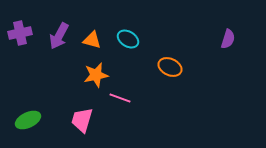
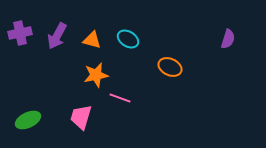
purple arrow: moved 2 px left
pink trapezoid: moved 1 px left, 3 px up
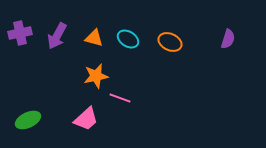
orange triangle: moved 2 px right, 2 px up
orange ellipse: moved 25 px up
orange star: moved 1 px down
pink trapezoid: moved 5 px right, 2 px down; rotated 148 degrees counterclockwise
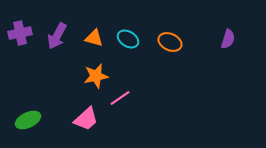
pink line: rotated 55 degrees counterclockwise
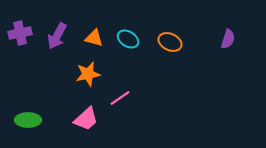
orange star: moved 8 px left, 2 px up
green ellipse: rotated 25 degrees clockwise
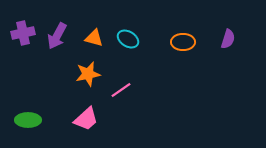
purple cross: moved 3 px right
orange ellipse: moved 13 px right; rotated 25 degrees counterclockwise
pink line: moved 1 px right, 8 px up
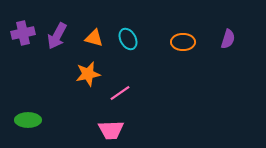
cyan ellipse: rotated 30 degrees clockwise
pink line: moved 1 px left, 3 px down
pink trapezoid: moved 25 px right, 11 px down; rotated 40 degrees clockwise
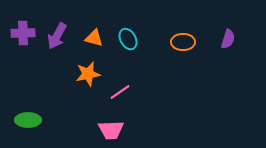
purple cross: rotated 10 degrees clockwise
pink line: moved 1 px up
